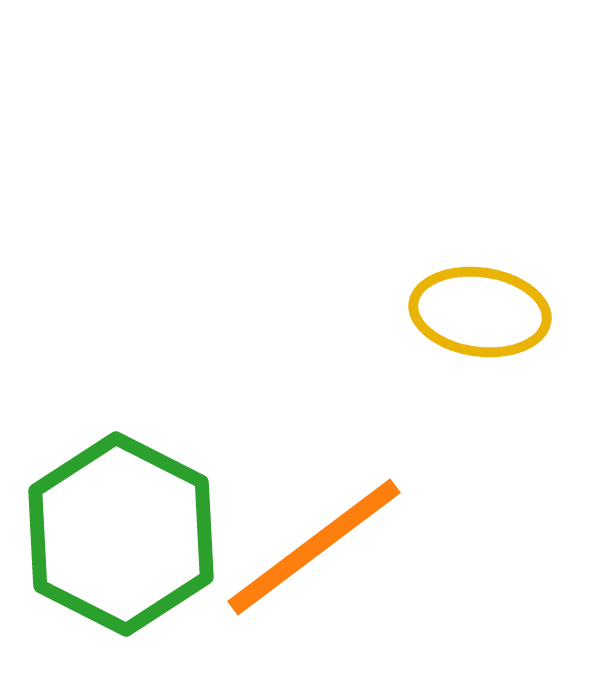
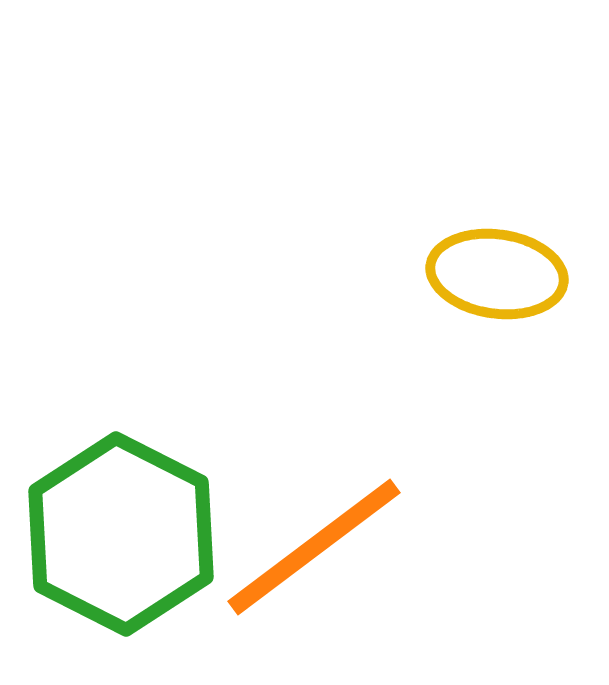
yellow ellipse: moved 17 px right, 38 px up
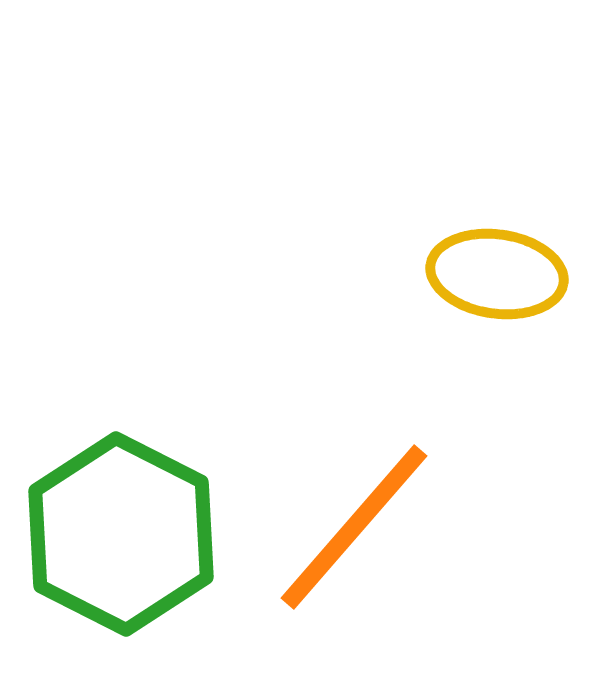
orange line: moved 40 px right, 20 px up; rotated 12 degrees counterclockwise
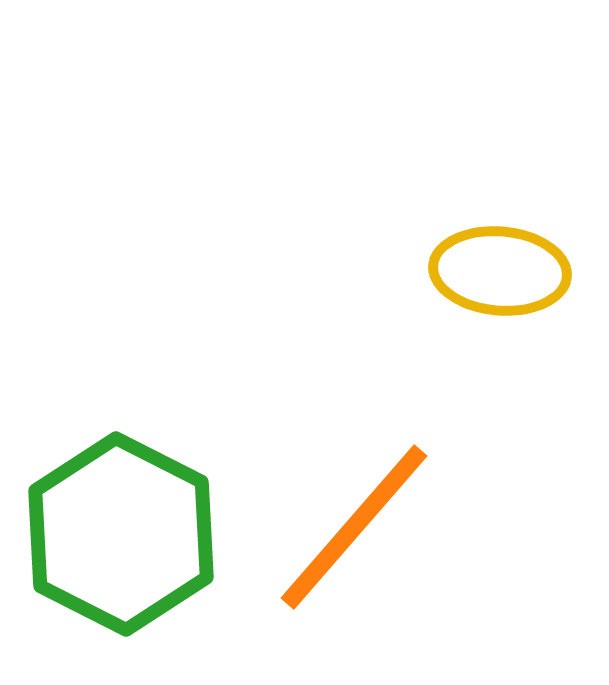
yellow ellipse: moved 3 px right, 3 px up; rotated 3 degrees counterclockwise
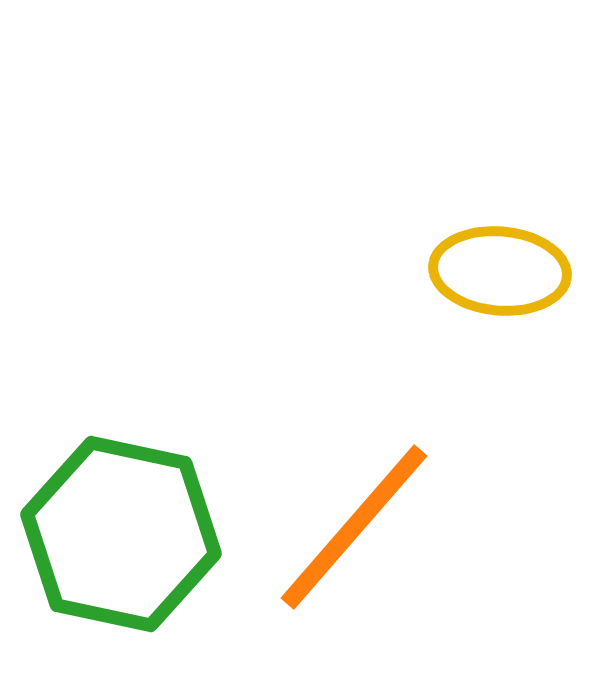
green hexagon: rotated 15 degrees counterclockwise
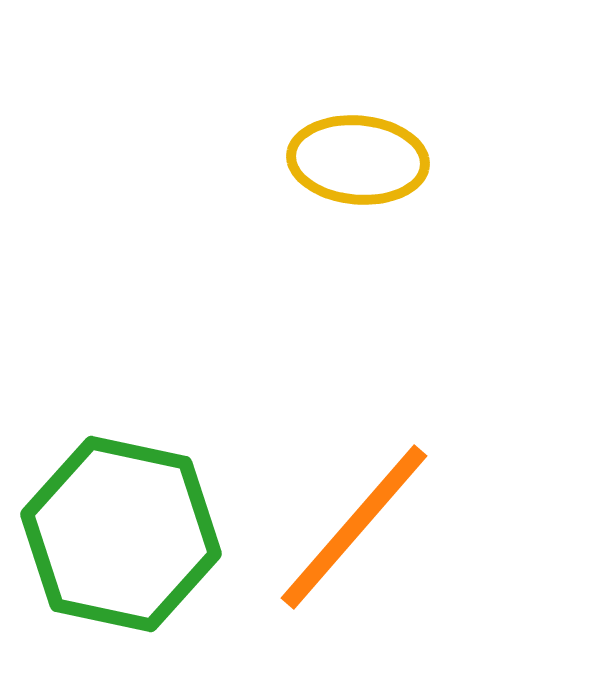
yellow ellipse: moved 142 px left, 111 px up
